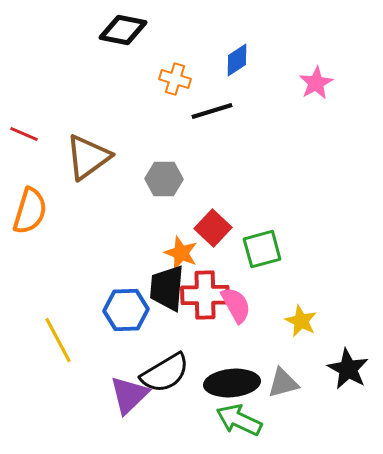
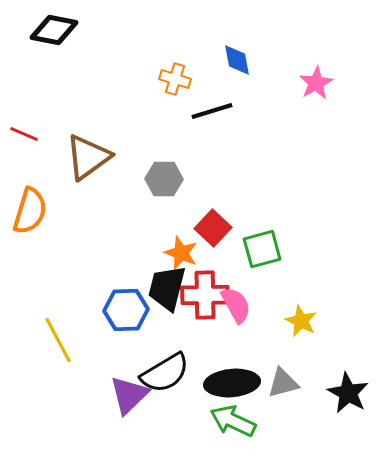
black diamond: moved 69 px left
blue diamond: rotated 68 degrees counterclockwise
black trapezoid: rotated 9 degrees clockwise
black star: moved 24 px down
green arrow: moved 6 px left, 1 px down
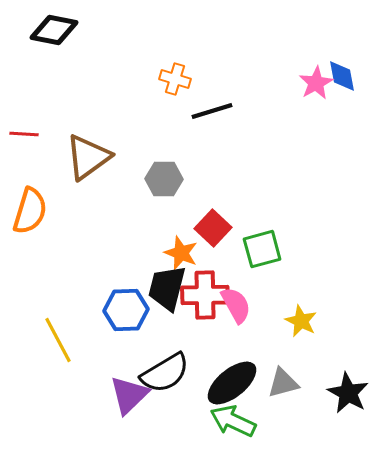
blue diamond: moved 105 px right, 16 px down
red line: rotated 20 degrees counterclockwise
black ellipse: rotated 34 degrees counterclockwise
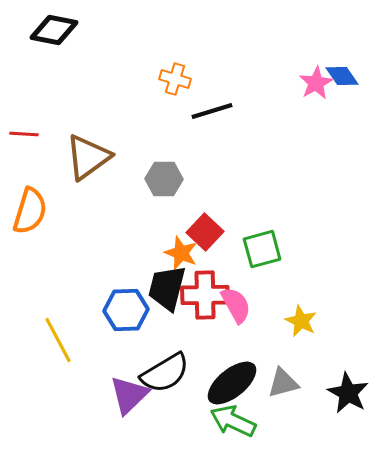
blue diamond: rotated 24 degrees counterclockwise
red square: moved 8 px left, 4 px down
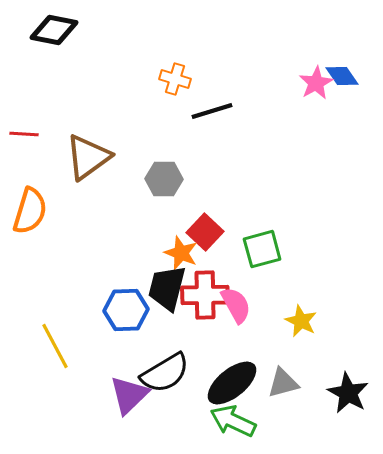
yellow line: moved 3 px left, 6 px down
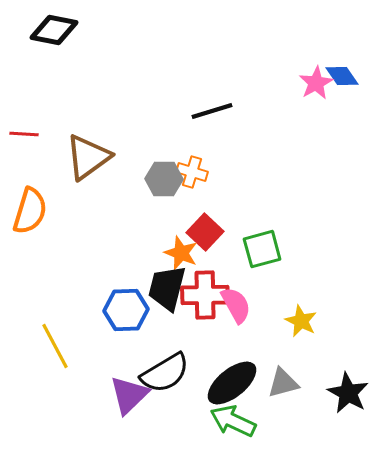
orange cross: moved 17 px right, 93 px down
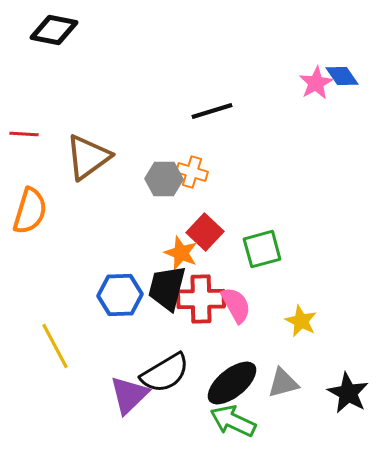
red cross: moved 4 px left, 4 px down
blue hexagon: moved 6 px left, 15 px up
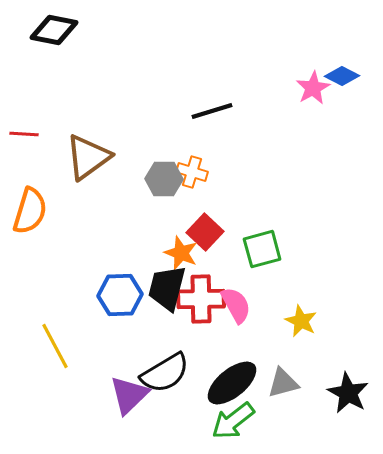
blue diamond: rotated 28 degrees counterclockwise
pink star: moved 3 px left, 5 px down
green arrow: rotated 63 degrees counterclockwise
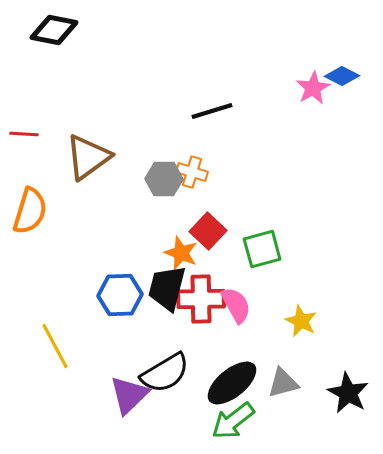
red square: moved 3 px right, 1 px up
